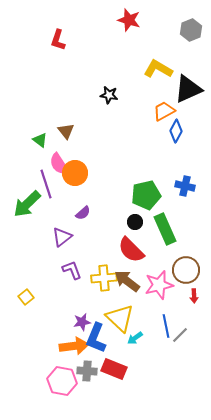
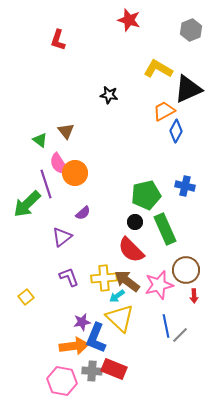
purple L-shape: moved 3 px left, 7 px down
cyan arrow: moved 18 px left, 42 px up
gray cross: moved 5 px right
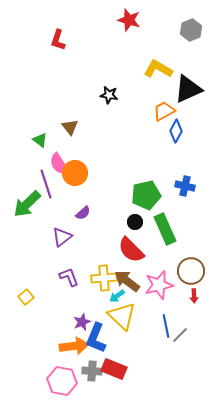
brown triangle: moved 4 px right, 4 px up
brown circle: moved 5 px right, 1 px down
yellow triangle: moved 2 px right, 2 px up
purple star: rotated 12 degrees counterclockwise
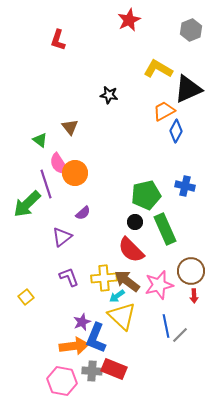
red star: rotated 30 degrees clockwise
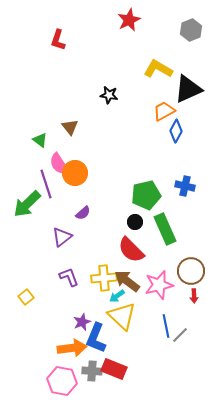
orange arrow: moved 2 px left, 2 px down
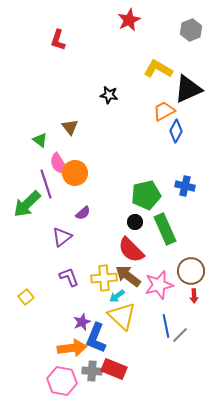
brown arrow: moved 1 px right, 5 px up
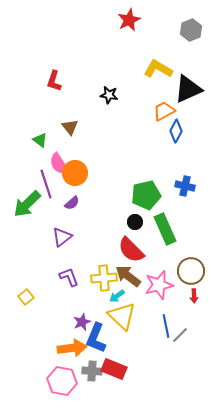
red L-shape: moved 4 px left, 41 px down
purple semicircle: moved 11 px left, 10 px up
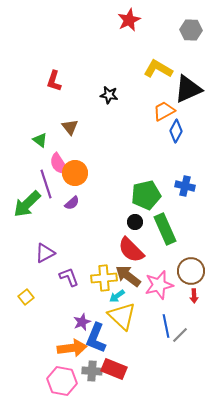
gray hexagon: rotated 25 degrees clockwise
purple triangle: moved 17 px left, 16 px down; rotated 10 degrees clockwise
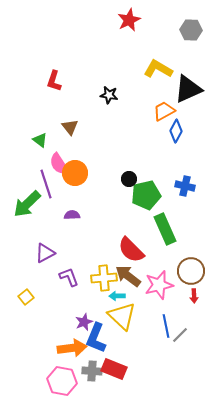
purple semicircle: moved 12 px down; rotated 140 degrees counterclockwise
black circle: moved 6 px left, 43 px up
cyan arrow: rotated 35 degrees clockwise
purple star: moved 2 px right
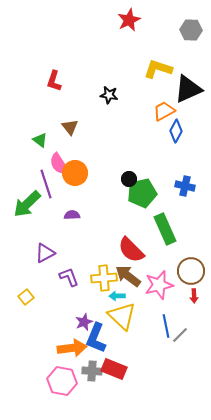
yellow L-shape: rotated 12 degrees counterclockwise
green pentagon: moved 4 px left, 2 px up
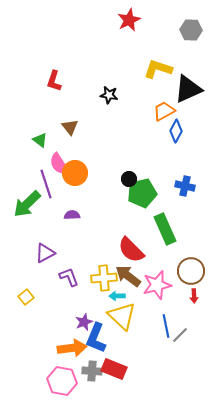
pink star: moved 2 px left
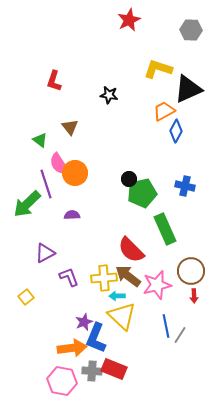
gray line: rotated 12 degrees counterclockwise
